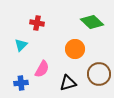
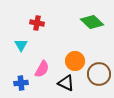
cyan triangle: rotated 16 degrees counterclockwise
orange circle: moved 12 px down
black triangle: moved 2 px left; rotated 42 degrees clockwise
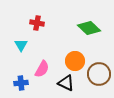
green diamond: moved 3 px left, 6 px down
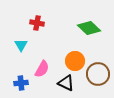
brown circle: moved 1 px left
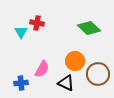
cyan triangle: moved 13 px up
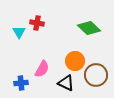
cyan triangle: moved 2 px left
brown circle: moved 2 px left, 1 px down
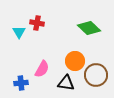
black triangle: rotated 18 degrees counterclockwise
